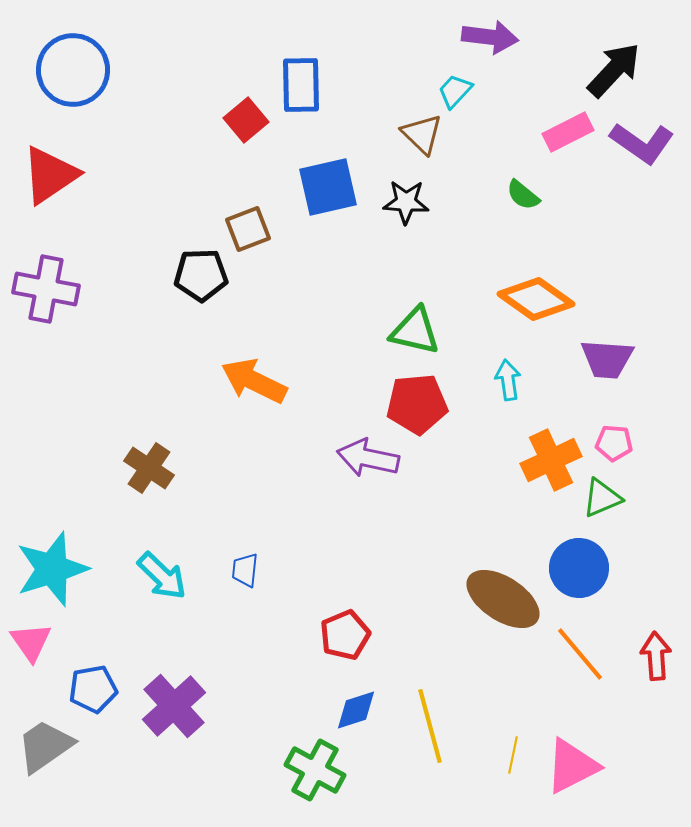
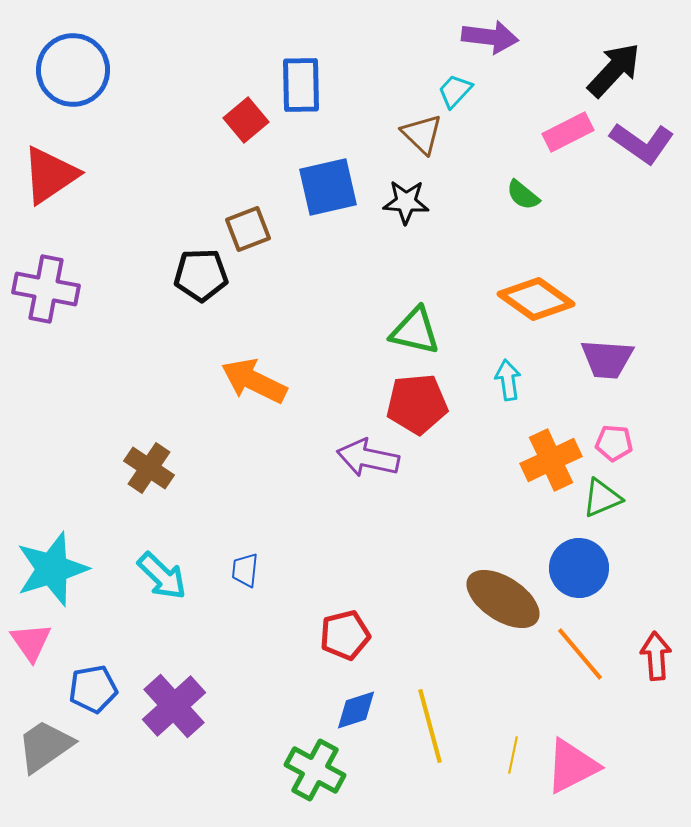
red pentagon at (345, 635): rotated 9 degrees clockwise
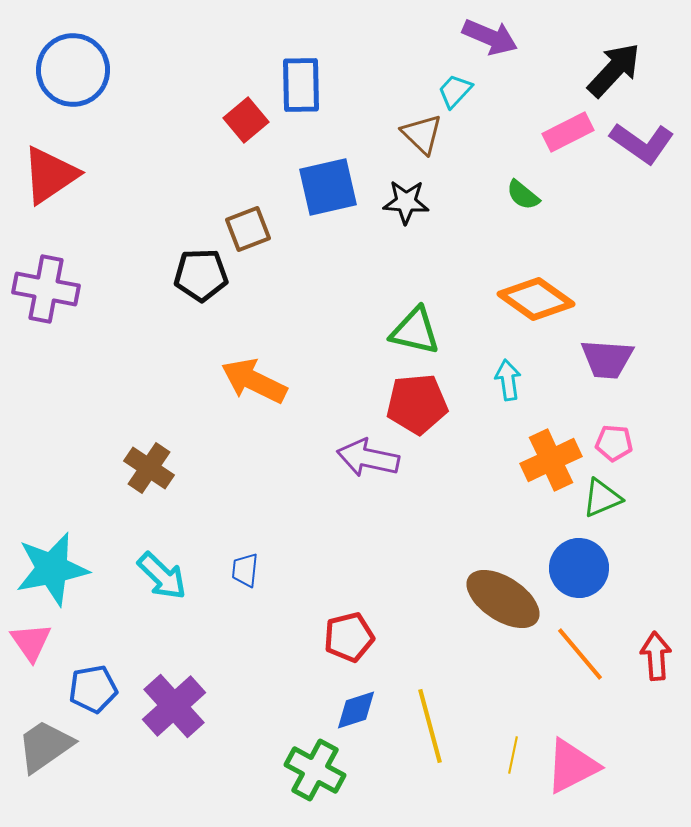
purple arrow at (490, 37): rotated 16 degrees clockwise
cyan star at (52, 569): rotated 6 degrees clockwise
red pentagon at (345, 635): moved 4 px right, 2 px down
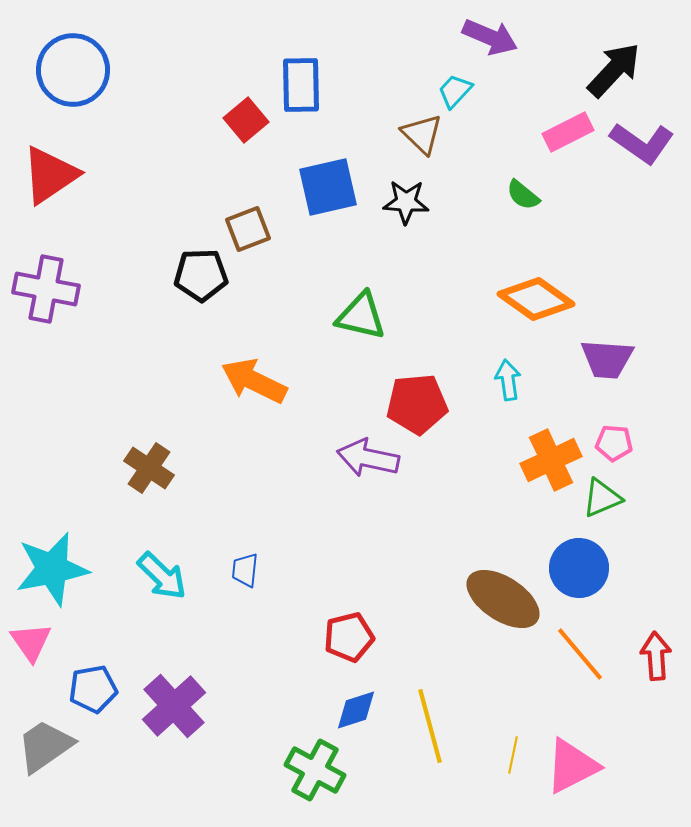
green triangle at (415, 331): moved 54 px left, 15 px up
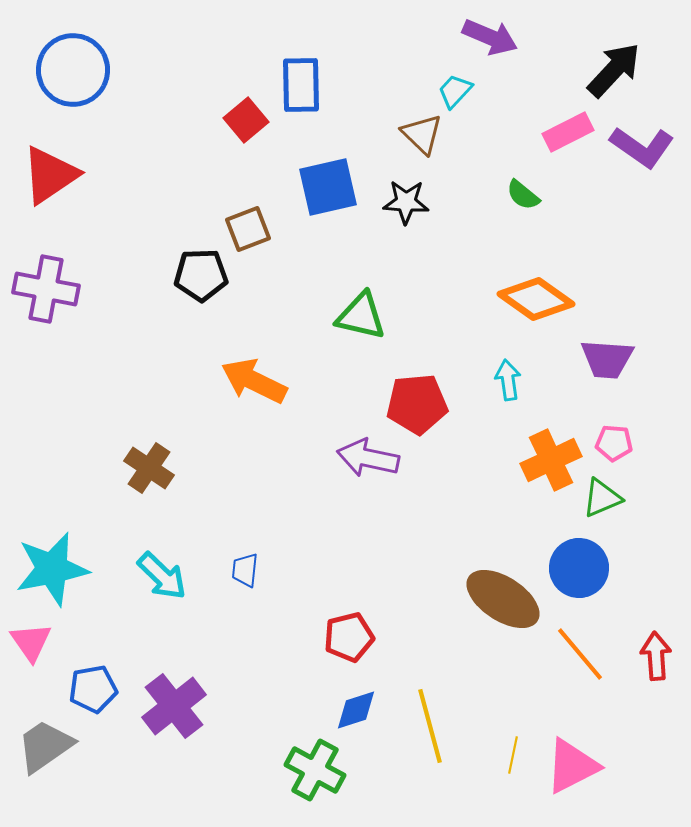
purple L-shape at (642, 143): moved 4 px down
purple cross at (174, 706): rotated 4 degrees clockwise
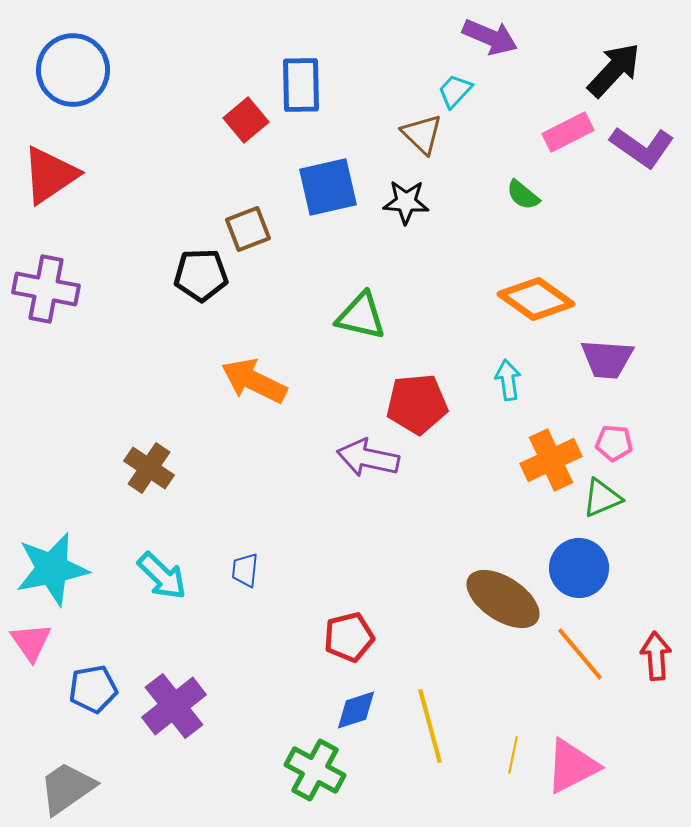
gray trapezoid at (45, 746): moved 22 px right, 42 px down
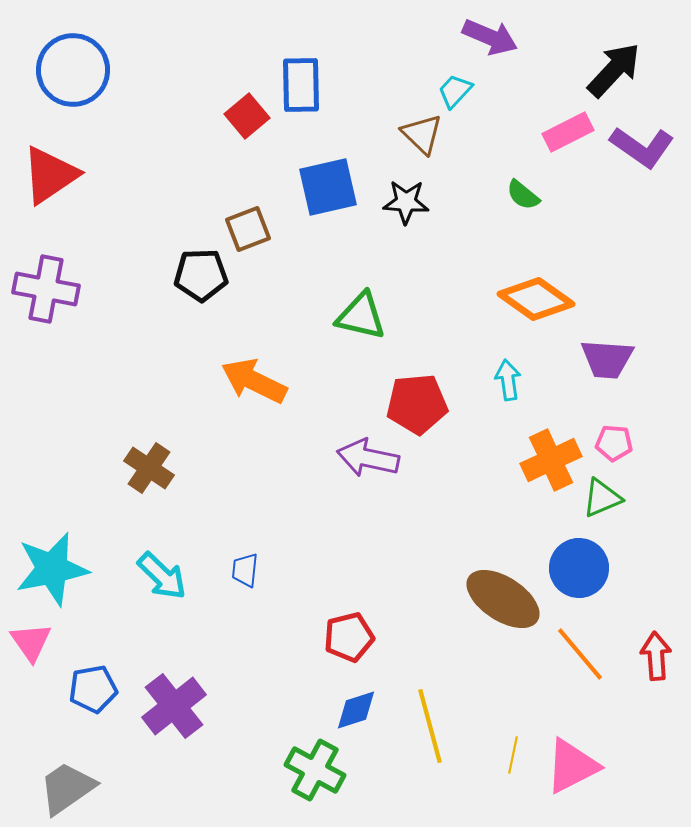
red square at (246, 120): moved 1 px right, 4 px up
